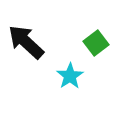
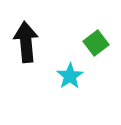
black arrow: rotated 42 degrees clockwise
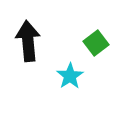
black arrow: moved 2 px right, 1 px up
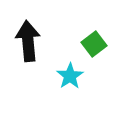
green square: moved 2 px left, 1 px down
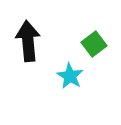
cyan star: rotated 8 degrees counterclockwise
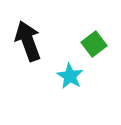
black arrow: rotated 15 degrees counterclockwise
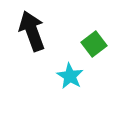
black arrow: moved 4 px right, 10 px up
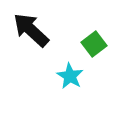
black arrow: moved 1 px left, 1 px up; rotated 27 degrees counterclockwise
